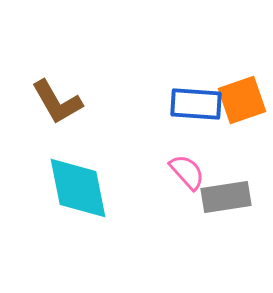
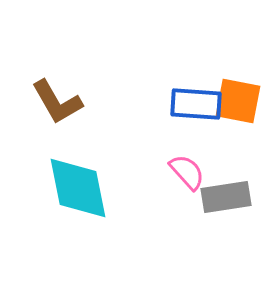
orange square: moved 4 px left, 1 px down; rotated 30 degrees clockwise
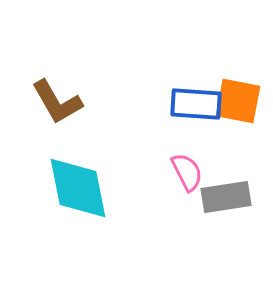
pink semicircle: rotated 15 degrees clockwise
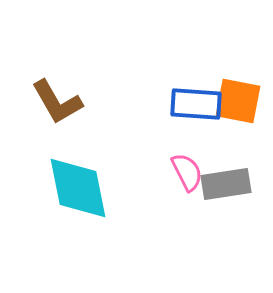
gray rectangle: moved 13 px up
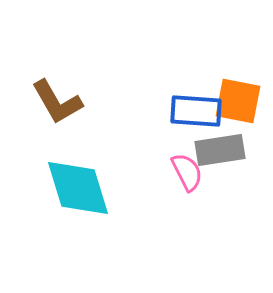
blue rectangle: moved 7 px down
gray rectangle: moved 6 px left, 34 px up
cyan diamond: rotated 6 degrees counterclockwise
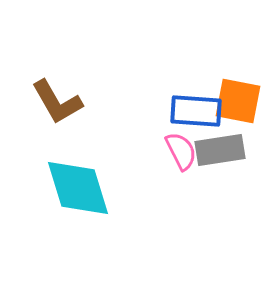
pink semicircle: moved 6 px left, 21 px up
